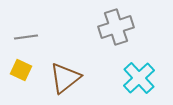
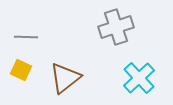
gray line: rotated 10 degrees clockwise
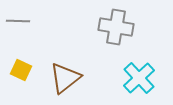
gray cross: rotated 28 degrees clockwise
gray line: moved 8 px left, 16 px up
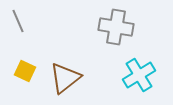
gray line: rotated 65 degrees clockwise
yellow square: moved 4 px right, 1 px down
cyan cross: moved 3 px up; rotated 12 degrees clockwise
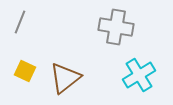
gray line: moved 2 px right, 1 px down; rotated 45 degrees clockwise
